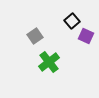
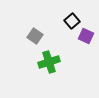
gray square: rotated 21 degrees counterclockwise
green cross: rotated 20 degrees clockwise
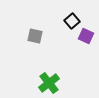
gray square: rotated 21 degrees counterclockwise
green cross: moved 21 px down; rotated 20 degrees counterclockwise
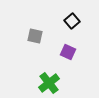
purple square: moved 18 px left, 16 px down
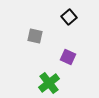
black square: moved 3 px left, 4 px up
purple square: moved 5 px down
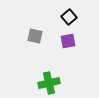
purple square: moved 16 px up; rotated 35 degrees counterclockwise
green cross: rotated 25 degrees clockwise
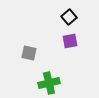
gray square: moved 6 px left, 17 px down
purple square: moved 2 px right
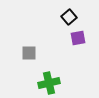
purple square: moved 8 px right, 3 px up
gray square: rotated 14 degrees counterclockwise
